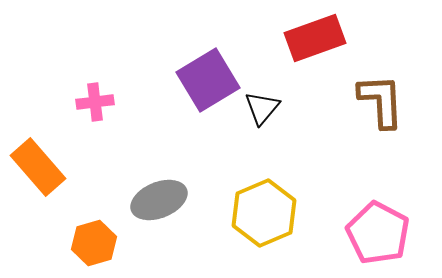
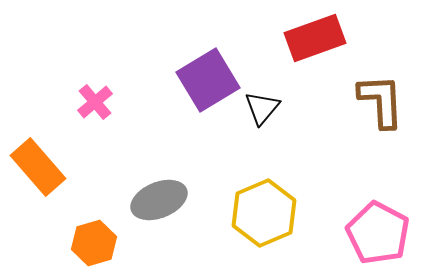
pink cross: rotated 33 degrees counterclockwise
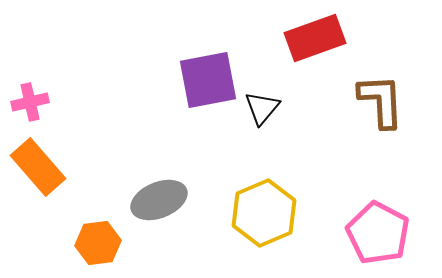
purple square: rotated 20 degrees clockwise
pink cross: moved 65 px left; rotated 27 degrees clockwise
orange hexagon: moved 4 px right; rotated 9 degrees clockwise
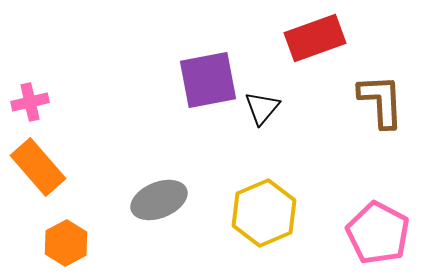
orange hexagon: moved 32 px left; rotated 21 degrees counterclockwise
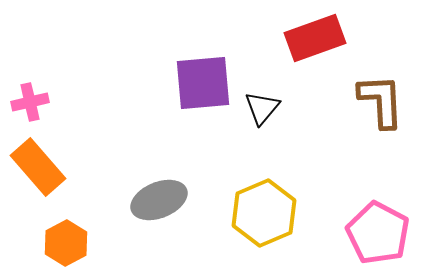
purple square: moved 5 px left, 3 px down; rotated 6 degrees clockwise
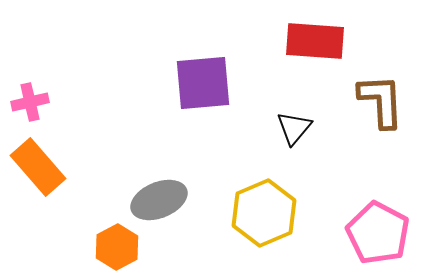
red rectangle: moved 3 px down; rotated 24 degrees clockwise
black triangle: moved 32 px right, 20 px down
orange hexagon: moved 51 px right, 4 px down
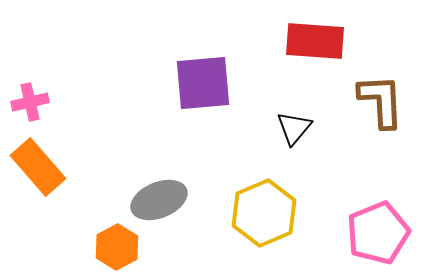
pink pentagon: rotated 22 degrees clockwise
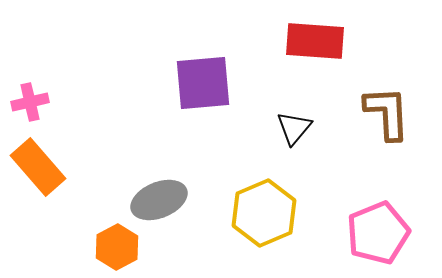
brown L-shape: moved 6 px right, 12 px down
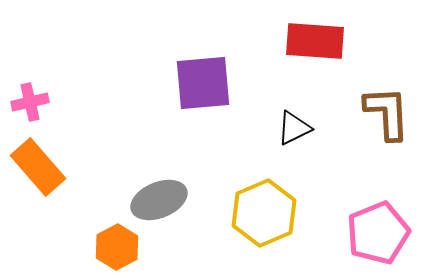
black triangle: rotated 24 degrees clockwise
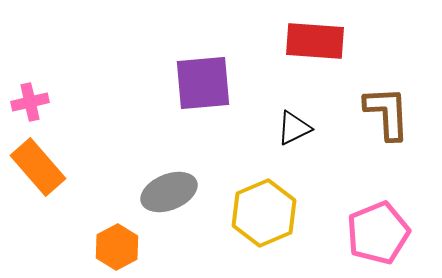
gray ellipse: moved 10 px right, 8 px up
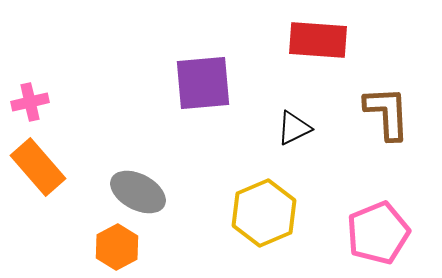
red rectangle: moved 3 px right, 1 px up
gray ellipse: moved 31 px left; rotated 50 degrees clockwise
